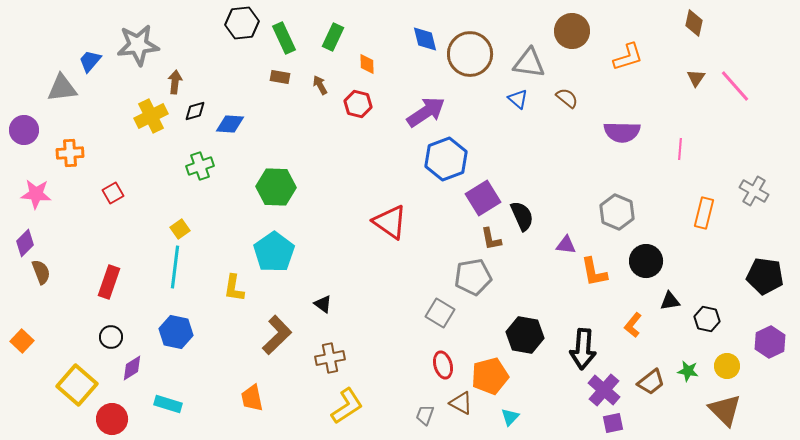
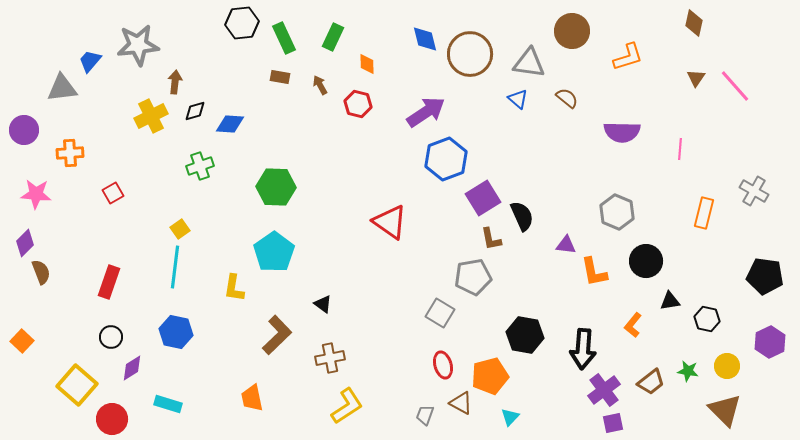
purple cross at (604, 390): rotated 12 degrees clockwise
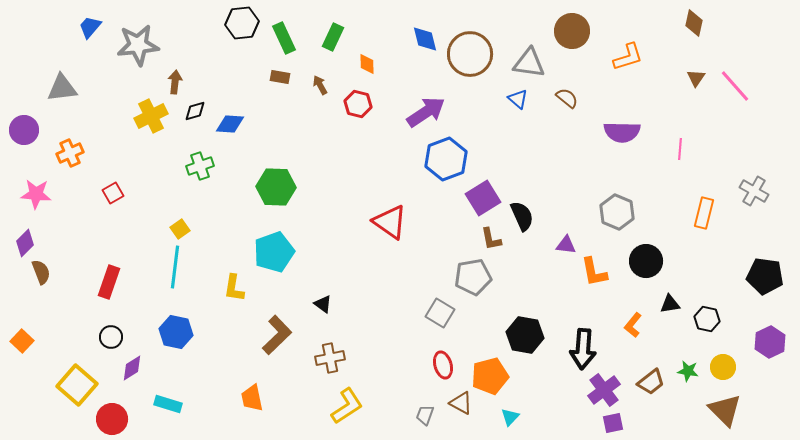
blue trapezoid at (90, 61): moved 34 px up
orange cross at (70, 153): rotated 20 degrees counterclockwise
cyan pentagon at (274, 252): rotated 15 degrees clockwise
black triangle at (670, 301): moved 3 px down
yellow circle at (727, 366): moved 4 px left, 1 px down
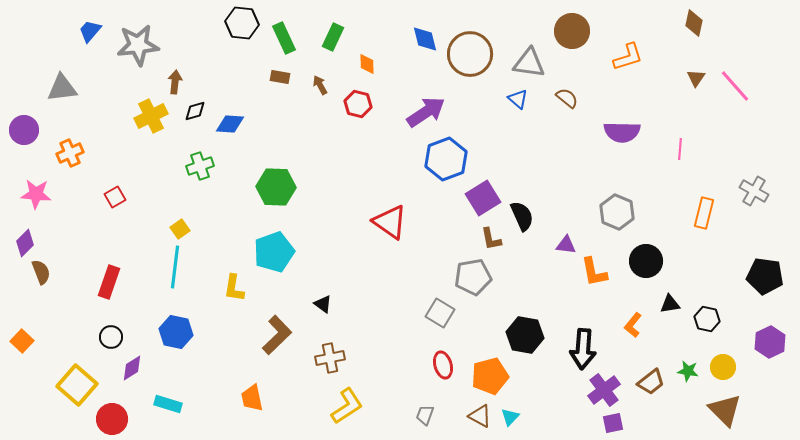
black hexagon at (242, 23): rotated 12 degrees clockwise
blue trapezoid at (90, 27): moved 4 px down
red square at (113, 193): moved 2 px right, 4 px down
brown triangle at (461, 403): moved 19 px right, 13 px down
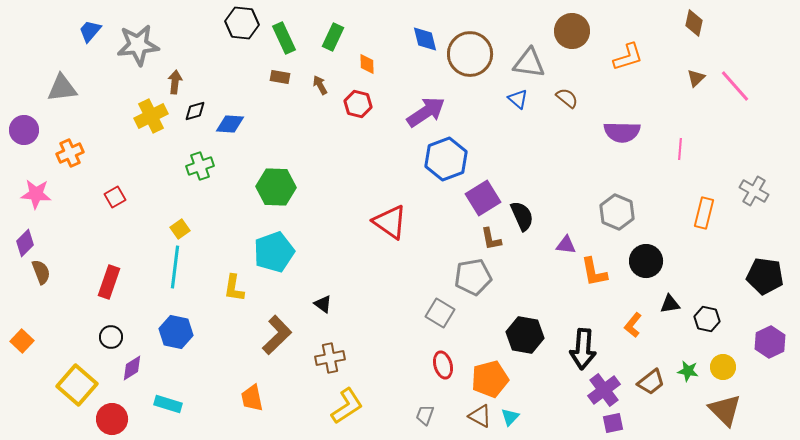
brown triangle at (696, 78): rotated 12 degrees clockwise
orange pentagon at (490, 376): moved 3 px down
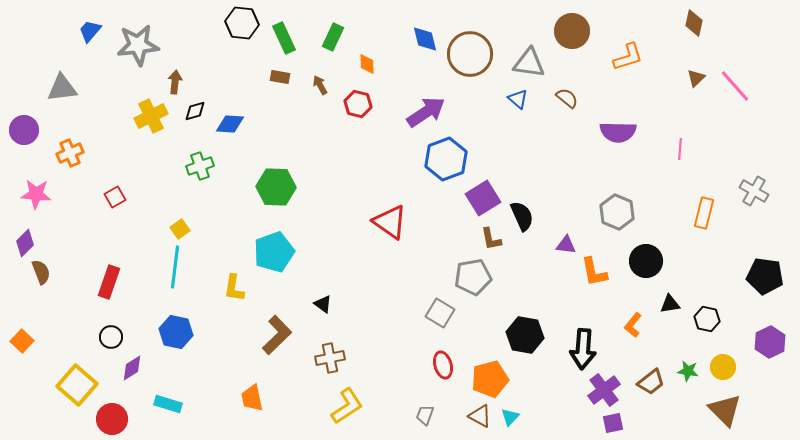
purple semicircle at (622, 132): moved 4 px left
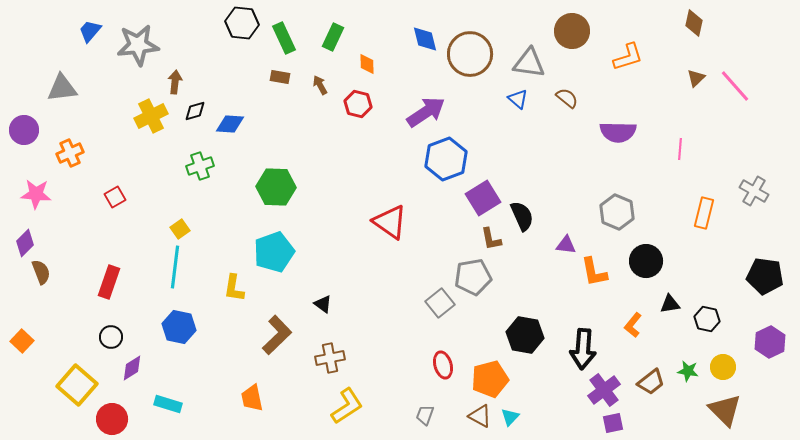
gray square at (440, 313): moved 10 px up; rotated 20 degrees clockwise
blue hexagon at (176, 332): moved 3 px right, 5 px up
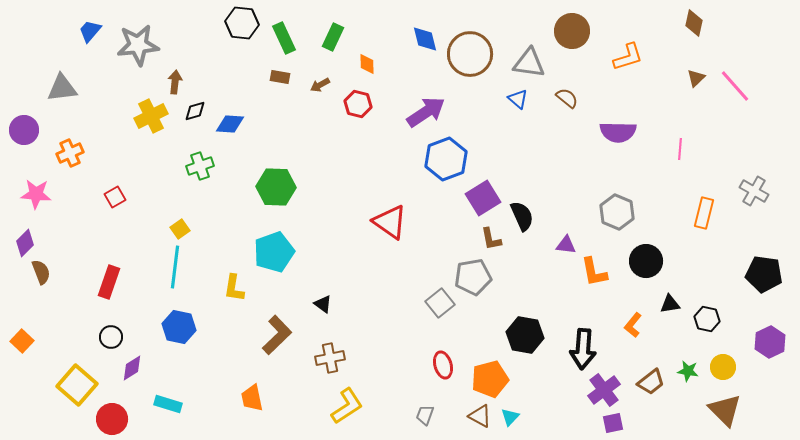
brown arrow at (320, 85): rotated 90 degrees counterclockwise
black pentagon at (765, 276): moved 1 px left, 2 px up
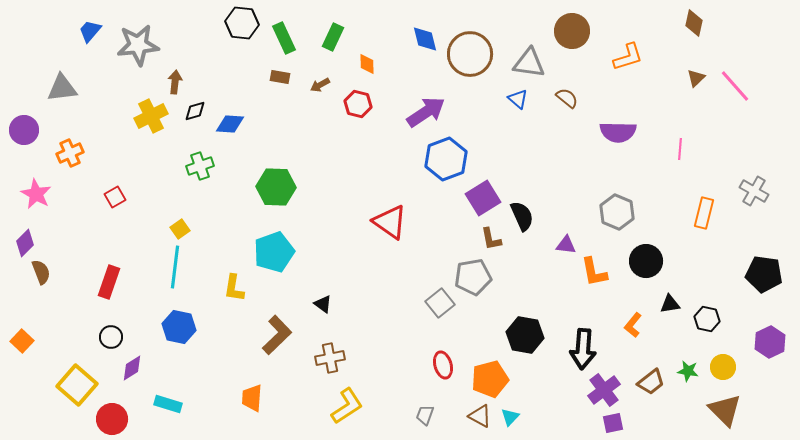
pink star at (36, 194): rotated 24 degrees clockwise
orange trapezoid at (252, 398): rotated 16 degrees clockwise
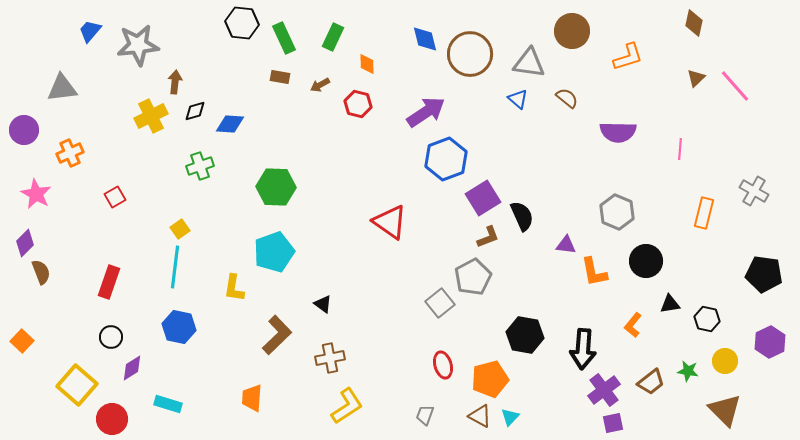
brown L-shape at (491, 239): moved 3 px left, 2 px up; rotated 100 degrees counterclockwise
gray pentagon at (473, 277): rotated 18 degrees counterclockwise
yellow circle at (723, 367): moved 2 px right, 6 px up
